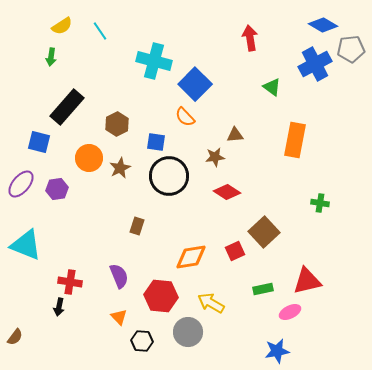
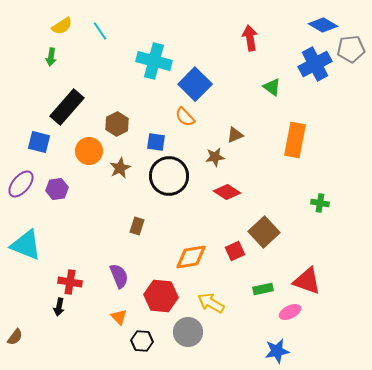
brown triangle at (235, 135): rotated 18 degrees counterclockwise
orange circle at (89, 158): moved 7 px up
red triangle at (307, 281): rotated 32 degrees clockwise
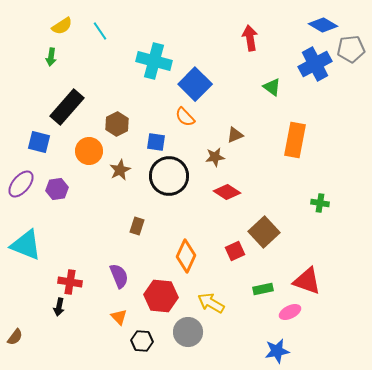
brown star at (120, 168): moved 2 px down
orange diamond at (191, 257): moved 5 px left, 1 px up; rotated 56 degrees counterclockwise
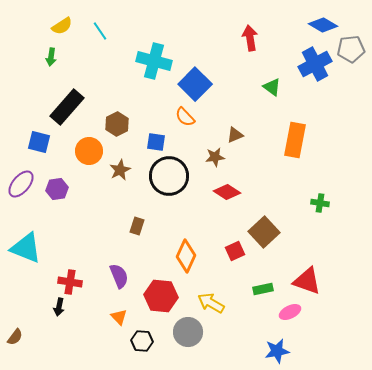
cyan triangle at (26, 245): moved 3 px down
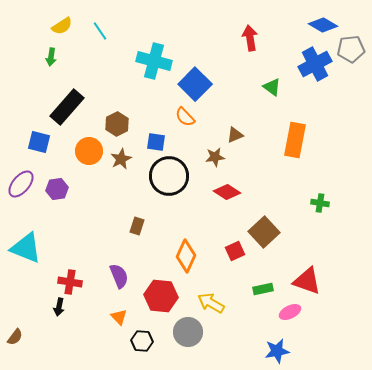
brown star at (120, 170): moved 1 px right, 11 px up
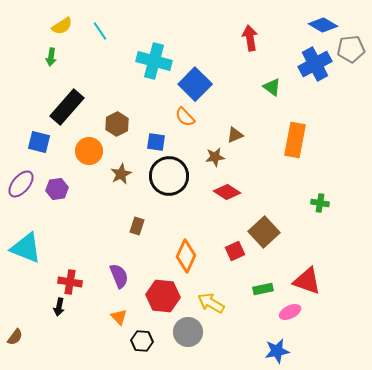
brown star at (121, 159): moved 15 px down
red hexagon at (161, 296): moved 2 px right
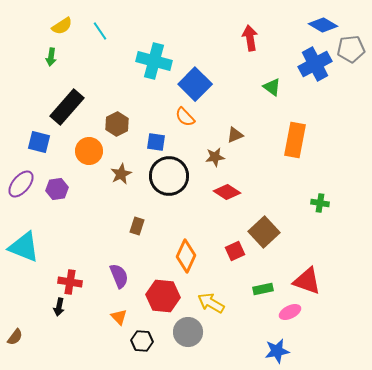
cyan triangle at (26, 248): moved 2 px left, 1 px up
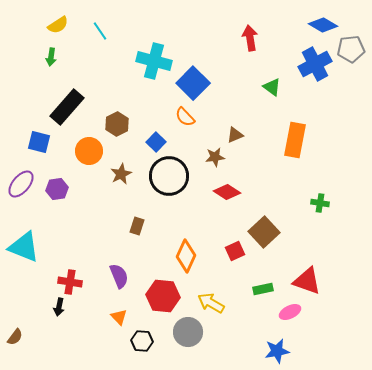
yellow semicircle at (62, 26): moved 4 px left, 1 px up
blue square at (195, 84): moved 2 px left, 1 px up
blue square at (156, 142): rotated 36 degrees clockwise
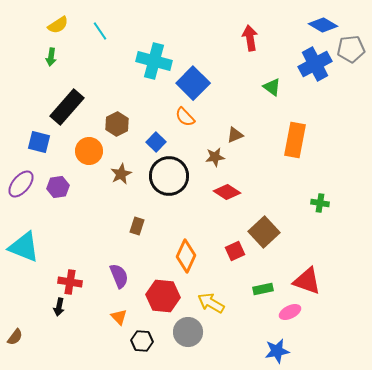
purple hexagon at (57, 189): moved 1 px right, 2 px up
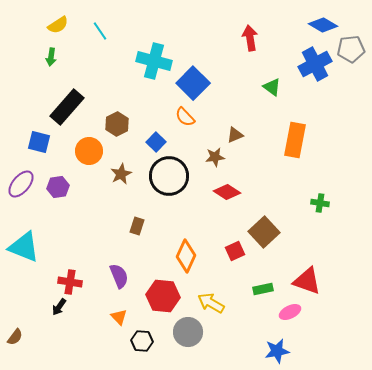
black arrow at (59, 307): rotated 24 degrees clockwise
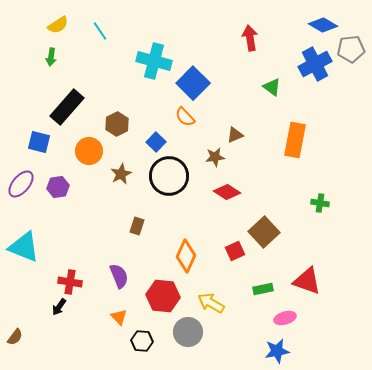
pink ellipse at (290, 312): moved 5 px left, 6 px down; rotated 10 degrees clockwise
